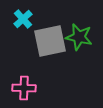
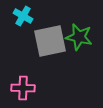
cyan cross: moved 3 px up; rotated 18 degrees counterclockwise
pink cross: moved 1 px left
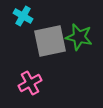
pink cross: moved 7 px right, 5 px up; rotated 30 degrees counterclockwise
